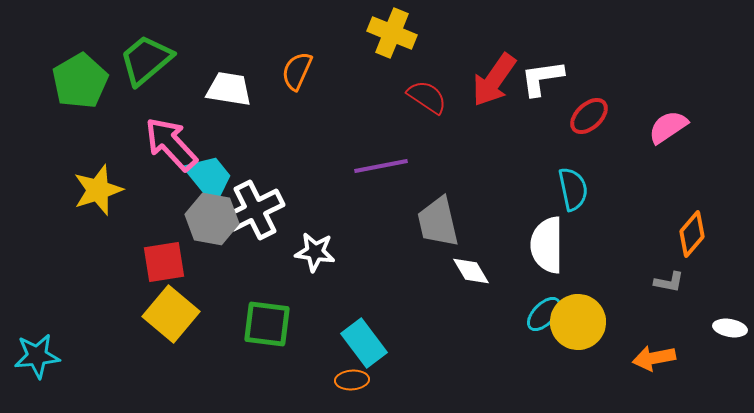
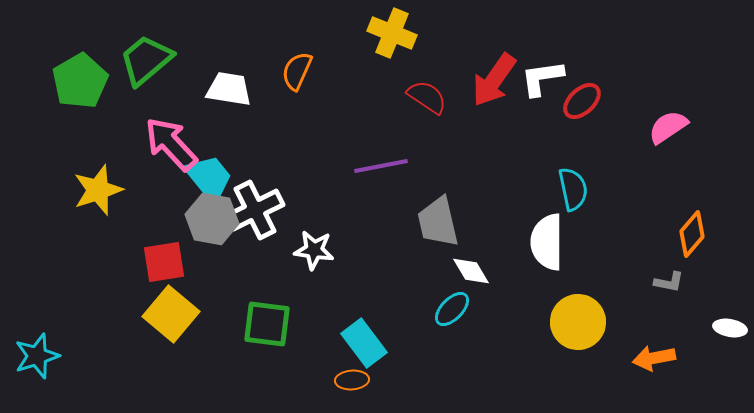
red ellipse: moved 7 px left, 15 px up
white semicircle: moved 3 px up
white star: moved 1 px left, 2 px up
cyan ellipse: moved 92 px left, 5 px up
cyan star: rotated 12 degrees counterclockwise
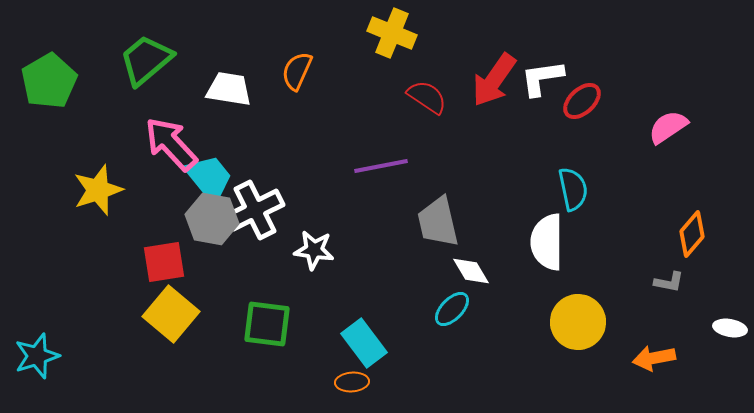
green pentagon: moved 31 px left
orange ellipse: moved 2 px down
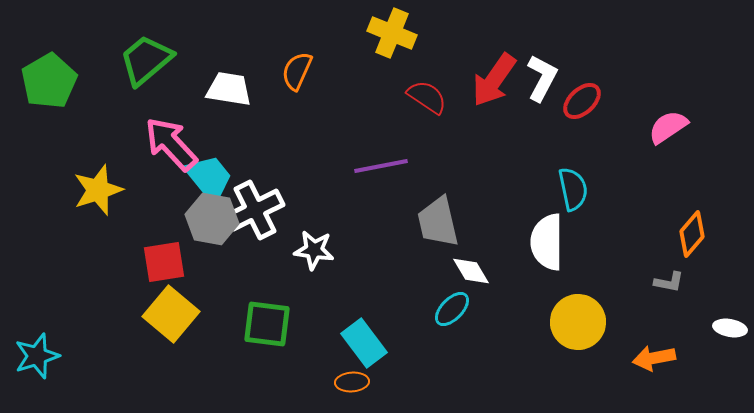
white L-shape: rotated 126 degrees clockwise
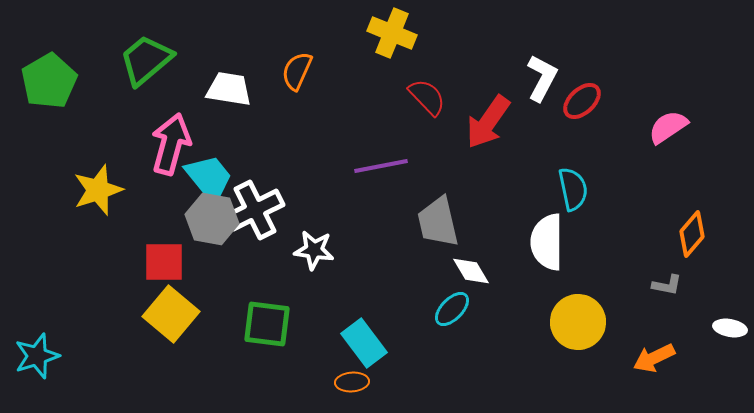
red arrow: moved 6 px left, 42 px down
red semicircle: rotated 12 degrees clockwise
pink arrow: rotated 58 degrees clockwise
red square: rotated 9 degrees clockwise
gray L-shape: moved 2 px left, 3 px down
orange arrow: rotated 15 degrees counterclockwise
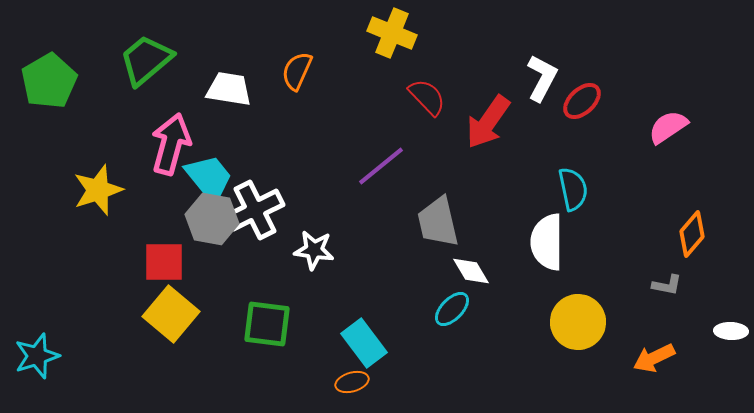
purple line: rotated 28 degrees counterclockwise
white ellipse: moved 1 px right, 3 px down; rotated 8 degrees counterclockwise
orange ellipse: rotated 12 degrees counterclockwise
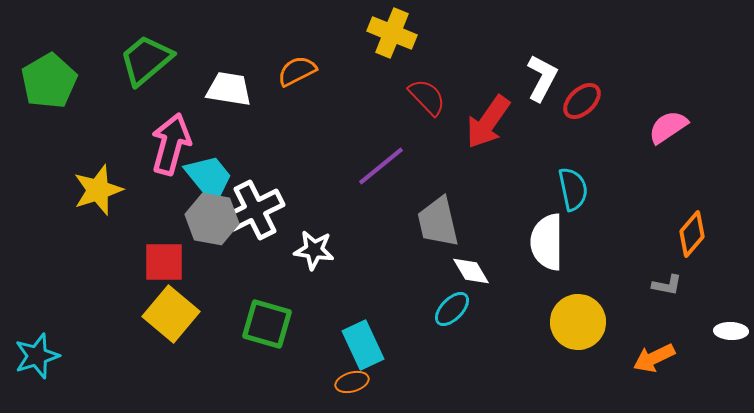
orange semicircle: rotated 39 degrees clockwise
green square: rotated 9 degrees clockwise
cyan rectangle: moved 1 px left, 2 px down; rotated 12 degrees clockwise
